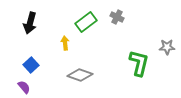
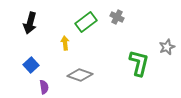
gray star: rotated 21 degrees counterclockwise
purple semicircle: moved 20 px right; rotated 32 degrees clockwise
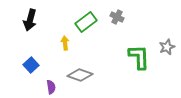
black arrow: moved 3 px up
green L-shape: moved 6 px up; rotated 16 degrees counterclockwise
purple semicircle: moved 7 px right
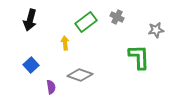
gray star: moved 11 px left, 17 px up; rotated 14 degrees clockwise
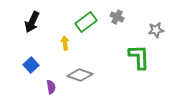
black arrow: moved 2 px right, 2 px down; rotated 10 degrees clockwise
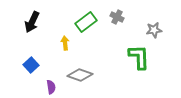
gray star: moved 2 px left
